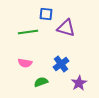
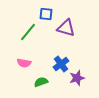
green line: rotated 42 degrees counterclockwise
pink semicircle: moved 1 px left
purple star: moved 2 px left, 5 px up; rotated 14 degrees clockwise
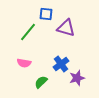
green semicircle: rotated 24 degrees counterclockwise
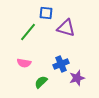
blue square: moved 1 px up
blue cross: rotated 14 degrees clockwise
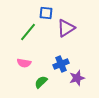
purple triangle: rotated 48 degrees counterclockwise
